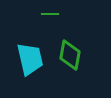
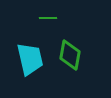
green line: moved 2 px left, 4 px down
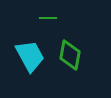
cyan trapezoid: moved 3 px up; rotated 16 degrees counterclockwise
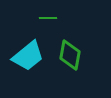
cyan trapezoid: moved 2 px left; rotated 80 degrees clockwise
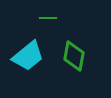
green diamond: moved 4 px right, 1 px down
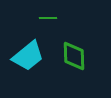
green diamond: rotated 12 degrees counterclockwise
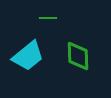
green diamond: moved 4 px right
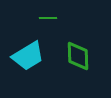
cyan trapezoid: rotated 8 degrees clockwise
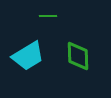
green line: moved 2 px up
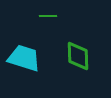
cyan trapezoid: moved 4 px left, 2 px down; rotated 132 degrees counterclockwise
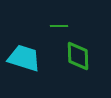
green line: moved 11 px right, 10 px down
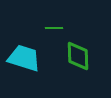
green line: moved 5 px left, 2 px down
